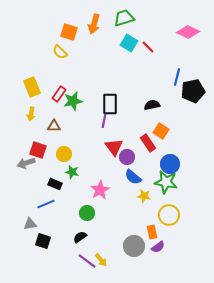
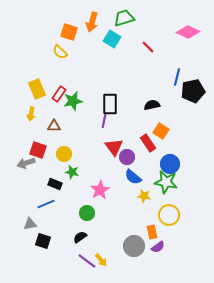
orange arrow at (94, 24): moved 2 px left, 2 px up
cyan square at (129, 43): moved 17 px left, 4 px up
yellow rectangle at (32, 87): moved 5 px right, 2 px down
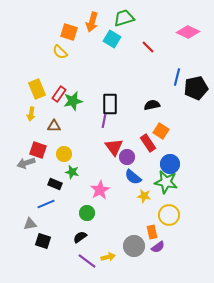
black pentagon at (193, 91): moved 3 px right, 3 px up
yellow arrow at (101, 260): moved 7 px right, 3 px up; rotated 64 degrees counterclockwise
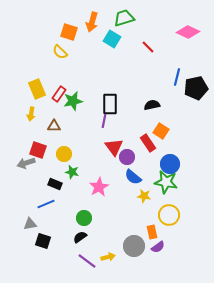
pink star at (100, 190): moved 1 px left, 3 px up
green circle at (87, 213): moved 3 px left, 5 px down
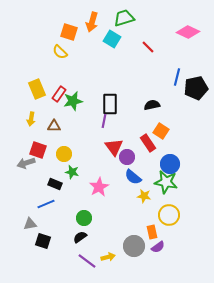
yellow arrow at (31, 114): moved 5 px down
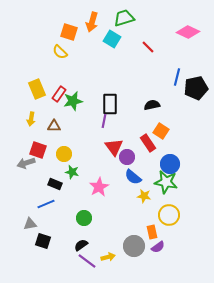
black semicircle at (80, 237): moved 1 px right, 8 px down
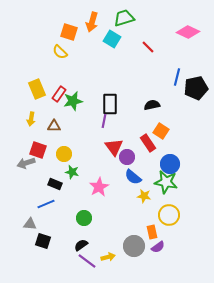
gray triangle at (30, 224): rotated 16 degrees clockwise
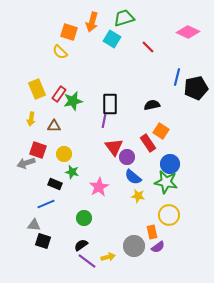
yellow star at (144, 196): moved 6 px left
gray triangle at (30, 224): moved 4 px right, 1 px down
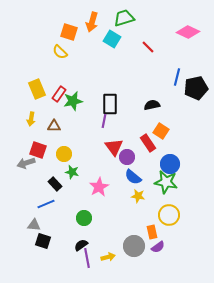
black rectangle at (55, 184): rotated 24 degrees clockwise
purple line at (87, 261): moved 3 px up; rotated 42 degrees clockwise
